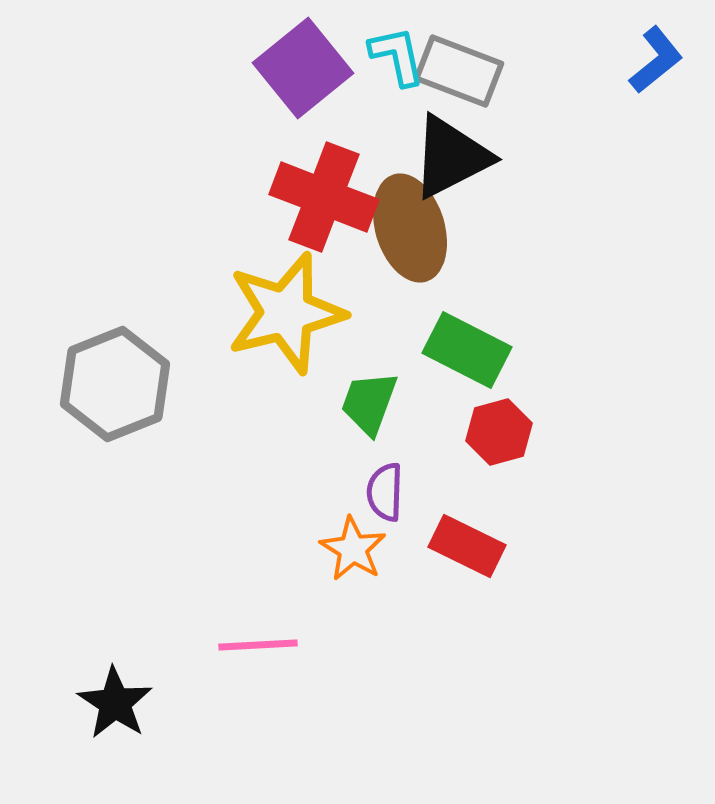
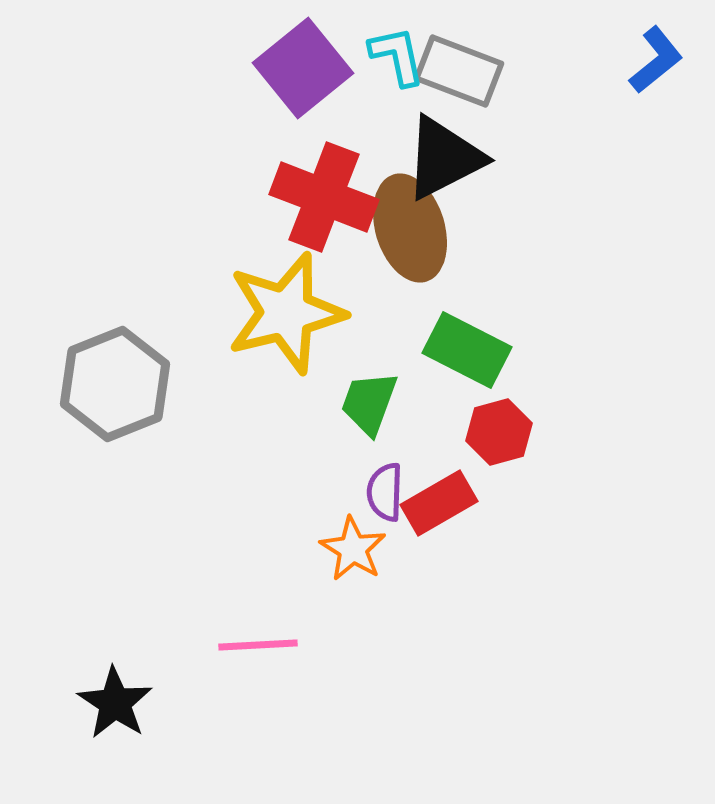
black triangle: moved 7 px left, 1 px down
red rectangle: moved 28 px left, 43 px up; rotated 56 degrees counterclockwise
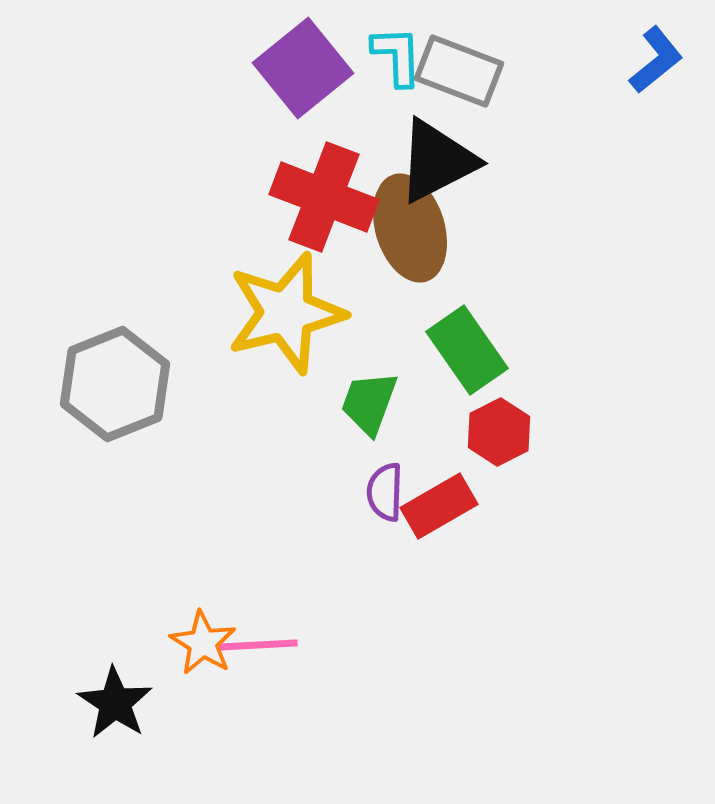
cyan L-shape: rotated 10 degrees clockwise
black triangle: moved 7 px left, 3 px down
green rectangle: rotated 28 degrees clockwise
red hexagon: rotated 12 degrees counterclockwise
red rectangle: moved 3 px down
orange star: moved 150 px left, 94 px down
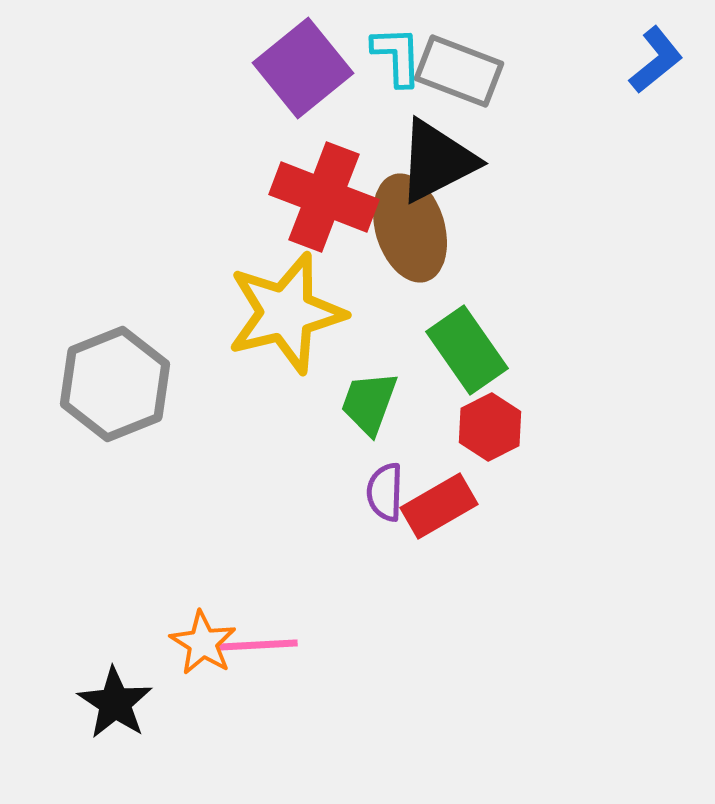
red hexagon: moved 9 px left, 5 px up
